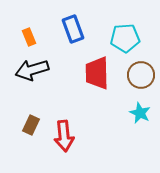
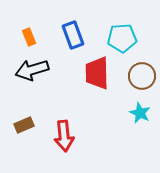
blue rectangle: moved 6 px down
cyan pentagon: moved 3 px left
brown circle: moved 1 px right, 1 px down
brown rectangle: moved 7 px left; rotated 42 degrees clockwise
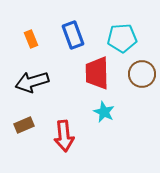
orange rectangle: moved 2 px right, 2 px down
black arrow: moved 12 px down
brown circle: moved 2 px up
cyan star: moved 36 px left, 1 px up
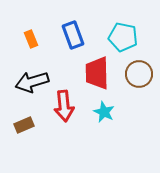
cyan pentagon: moved 1 px right, 1 px up; rotated 16 degrees clockwise
brown circle: moved 3 px left
red arrow: moved 30 px up
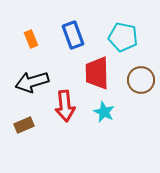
brown circle: moved 2 px right, 6 px down
red arrow: moved 1 px right
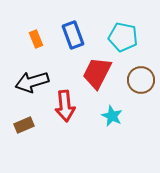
orange rectangle: moved 5 px right
red trapezoid: rotated 28 degrees clockwise
cyan star: moved 8 px right, 4 px down
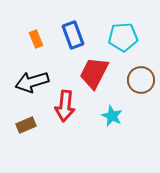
cyan pentagon: rotated 16 degrees counterclockwise
red trapezoid: moved 3 px left
red arrow: rotated 12 degrees clockwise
brown rectangle: moved 2 px right
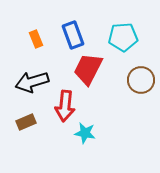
red trapezoid: moved 6 px left, 4 px up
cyan star: moved 27 px left, 17 px down; rotated 15 degrees counterclockwise
brown rectangle: moved 3 px up
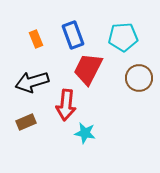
brown circle: moved 2 px left, 2 px up
red arrow: moved 1 px right, 1 px up
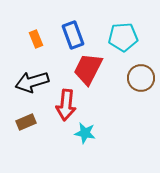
brown circle: moved 2 px right
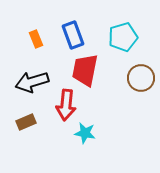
cyan pentagon: rotated 12 degrees counterclockwise
red trapezoid: moved 3 px left, 1 px down; rotated 16 degrees counterclockwise
